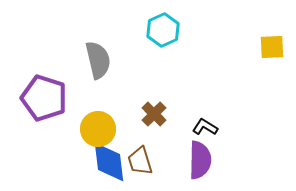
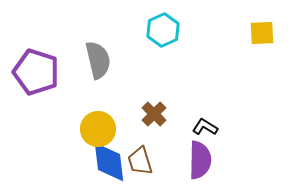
yellow square: moved 10 px left, 14 px up
purple pentagon: moved 8 px left, 26 px up
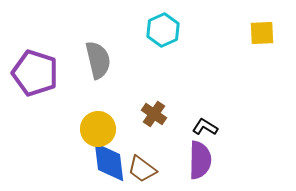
purple pentagon: moved 1 px left, 1 px down
brown cross: rotated 10 degrees counterclockwise
brown trapezoid: moved 2 px right, 8 px down; rotated 36 degrees counterclockwise
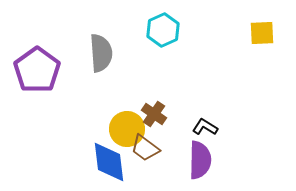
gray semicircle: moved 3 px right, 7 px up; rotated 9 degrees clockwise
purple pentagon: moved 2 px right, 3 px up; rotated 18 degrees clockwise
yellow circle: moved 29 px right
brown trapezoid: moved 3 px right, 21 px up
